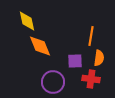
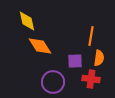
orange diamond: rotated 10 degrees counterclockwise
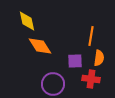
purple circle: moved 2 px down
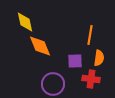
yellow diamond: moved 2 px left, 1 px down
orange line: moved 1 px left, 1 px up
orange diamond: rotated 10 degrees clockwise
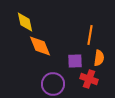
red cross: moved 2 px left; rotated 12 degrees clockwise
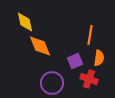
purple square: rotated 21 degrees counterclockwise
purple circle: moved 1 px left, 1 px up
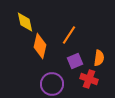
orange line: moved 21 px left; rotated 24 degrees clockwise
orange diamond: rotated 35 degrees clockwise
purple circle: moved 1 px down
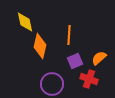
orange line: rotated 30 degrees counterclockwise
orange semicircle: rotated 140 degrees counterclockwise
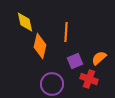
orange line: moved 3 px left, 3 px up
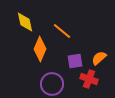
orange line: moved 4 px left, 1 px up; rotated 54 degrees counterclockwise
orange diamond: moved 3 px down; rotated 10 degrees clockwise
purple square: rotated 14 degrees clockwise
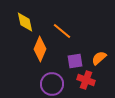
red cross: moved 3 px left, 1 px down
